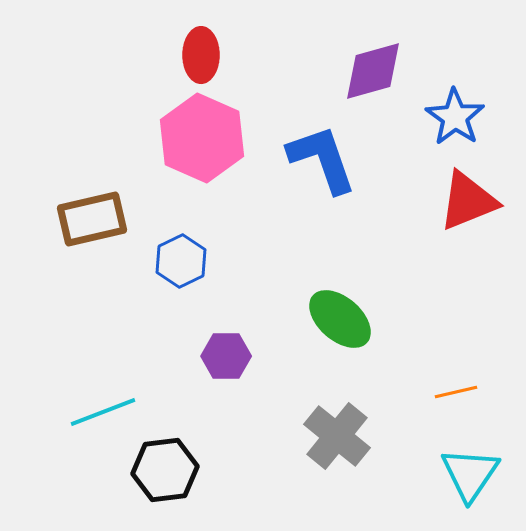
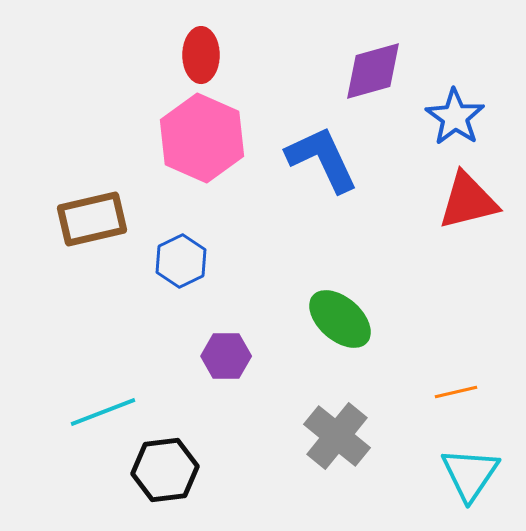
blue L-shape: rotated 6 degrees counterclockwise
red triangle: rotated 8 degrees clockwise
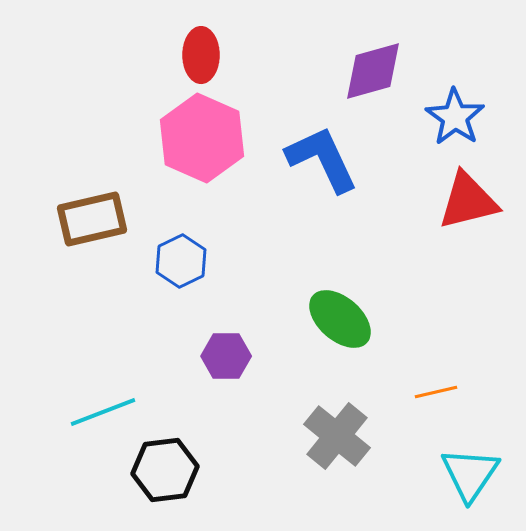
orange line: moved 20 px left
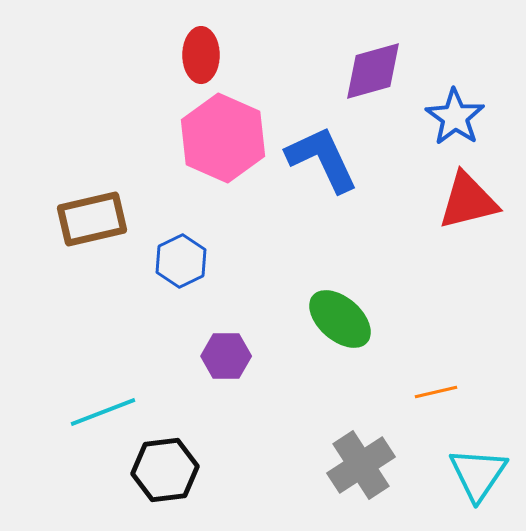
pink hexagon: moved 21 px right
gray cross: moved 24 px right, 29 px down; rotated 18 degrees clockwise
cyan triangle: moved 8 px right
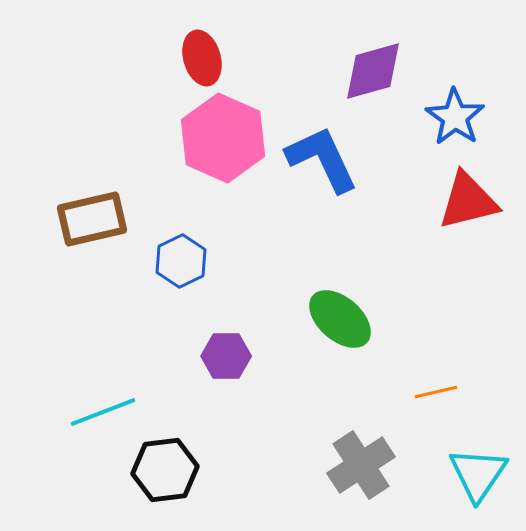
red ellipse: moved 1 px right, 3 px down; rotated 16 degrees counterclockwise
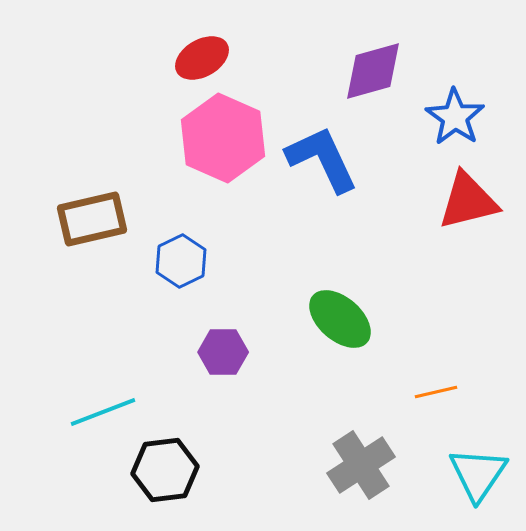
red ellipse: rotated 76 degrees clockwise
purple hexagon: moved 3 px left, 4 px up
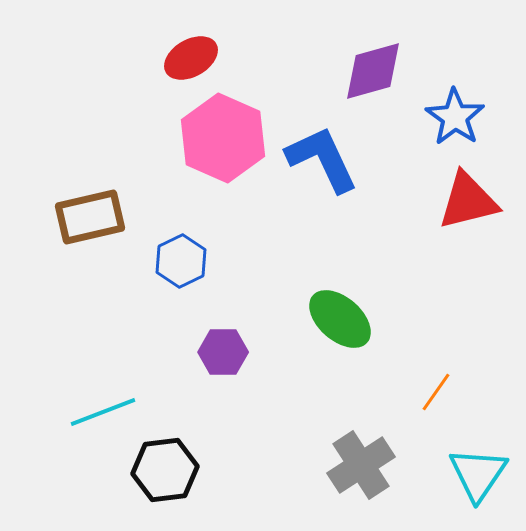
red ellipse: moved 11 px left
brown rectangle: moved 2 px left, 2 px up
orange line: rotated 42 degrees counterclockwise
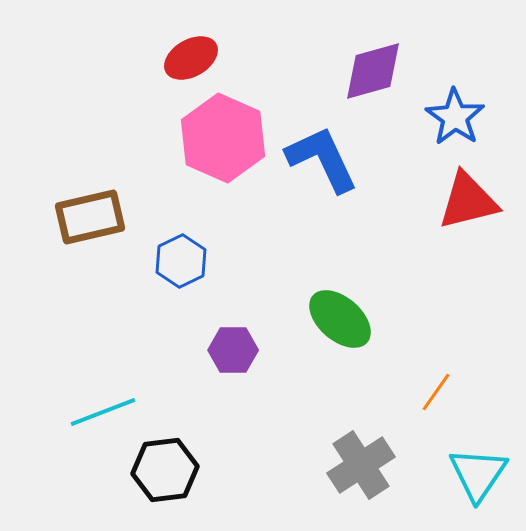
purple hexagon: moved 10 px right, 2 px up
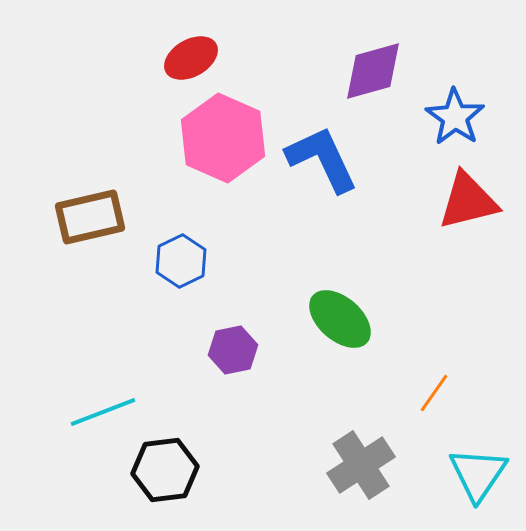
purple hexagon: rotated 12 degrees counterclockwise
orange line: moved 2 px left, 1 px down
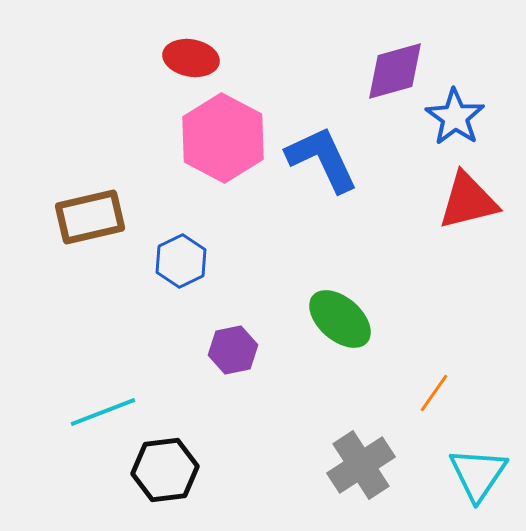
red ellipse: rotated 40 degrees clockwise
purple diamond: moved 22 px right
pink hexagon: rotated 4 degrees clockwise
